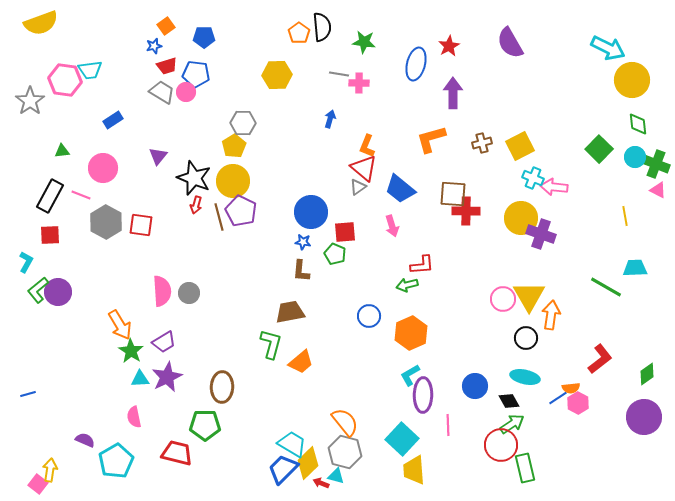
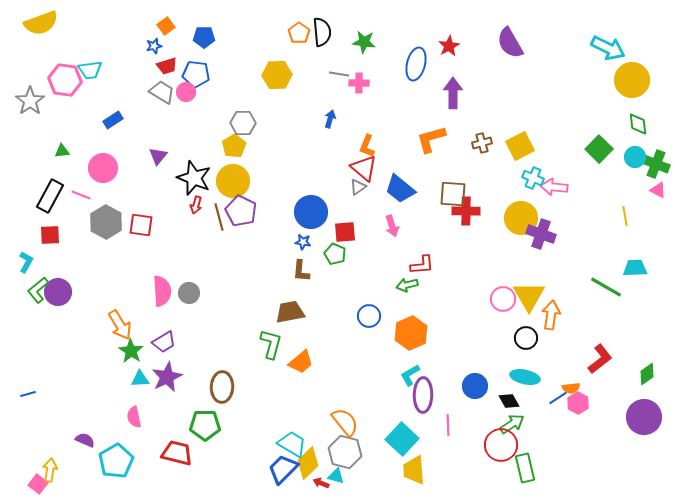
black semicircle at (322, 27): moved 5 px down
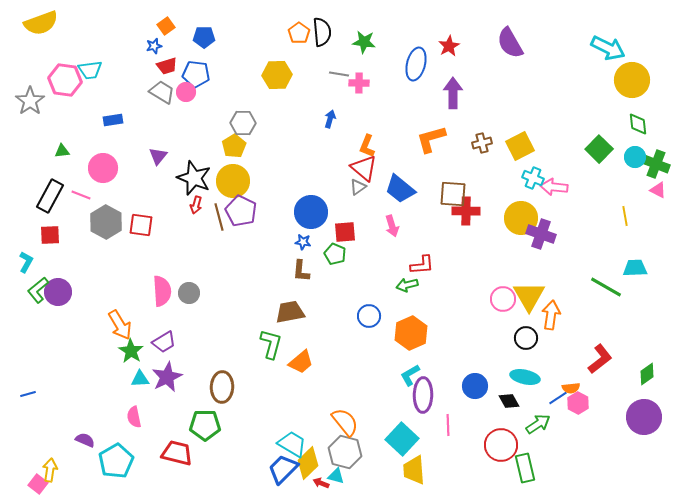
blue rectangle at (113, 120): rotated 24 degrees clockwise
green arrow at (512, 424): moved 26 px right
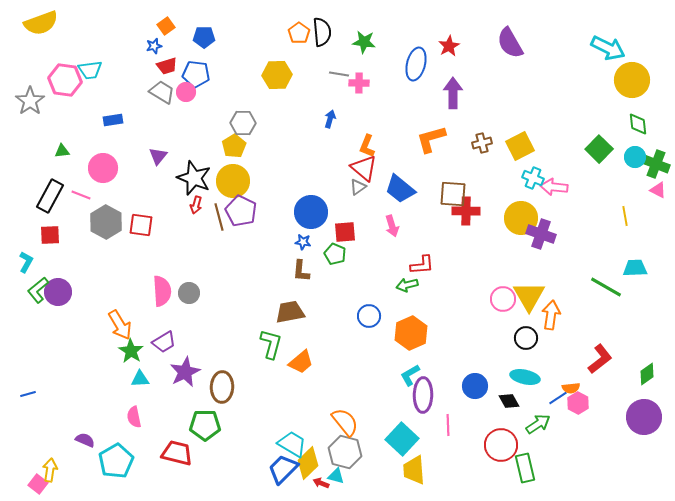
purple star at (167, 377): moved 18 px right, 5 px up
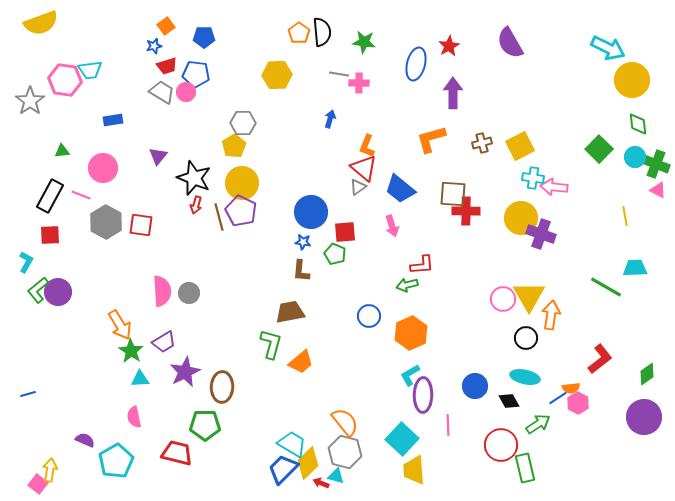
cyan cross at (533, 178): rotated 15 degrees counterclockwise
yellow circle at (233, 181): moved 9 px right, 2 px down
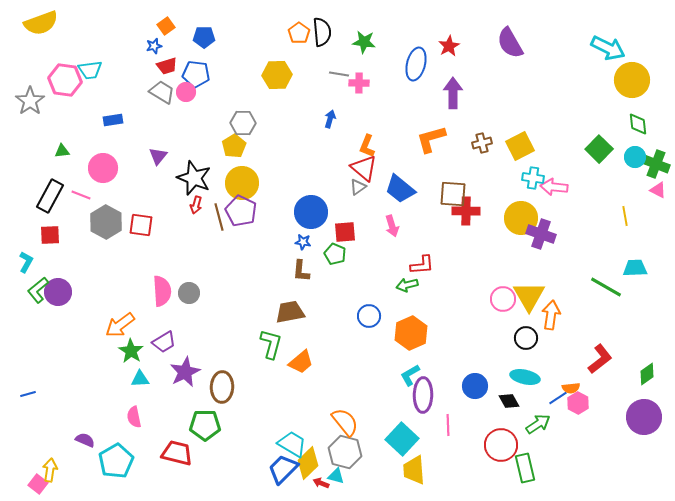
orange arrow at (120, 325): rotated 84 degrees clockwise
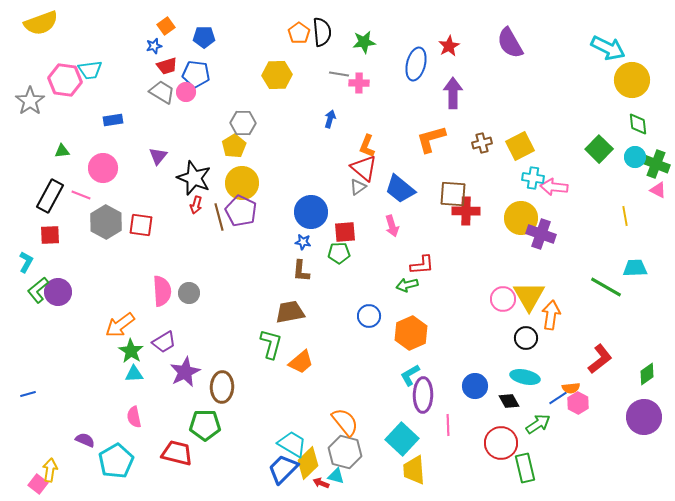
green star at (364, 42): rotated 15 degrees counterclockwise
green pentagon at (335, 254): moved 4 px right, 1 px up; rotated 25 degrees counterclockwise
cyan triangle at (140, 379): moved 6 px left, 5 px up
red circle at (501, 445): moved 2 px up
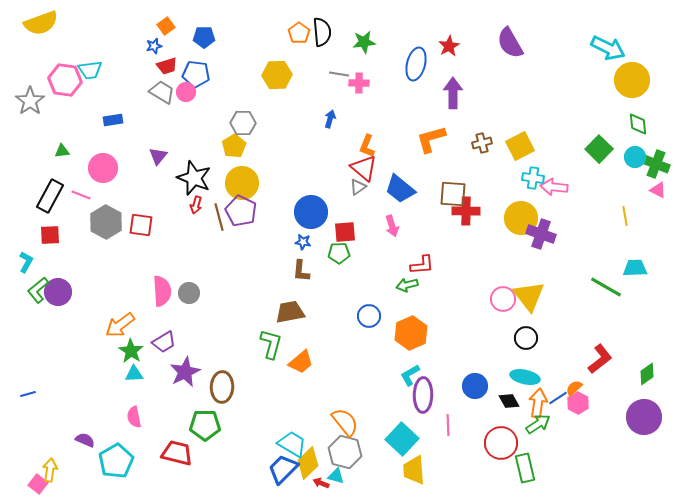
yellow triangle at (529, 296): rotated 8 degrees counterclockwise
orange arrow at (551, 315): moved 13 px left, 88 px down
orange semicircle at (571, 388): moved 3 px right; rotated 144 degrees clockwise
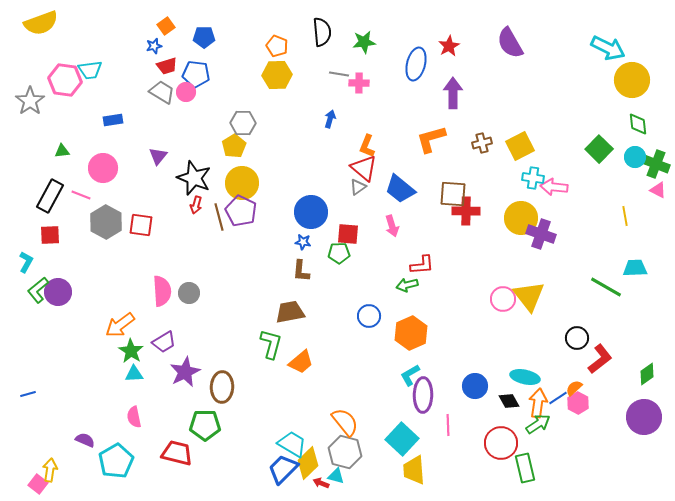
orange pentagon at (299, 33): moved 22 px left, 13 px down; rotated 15 degrees counterclockwise
red square at (345, 232): moved 3 px right, 2 px down; rotated 10 degrees clockwise
black circle at (526, 338): moved 51 px right
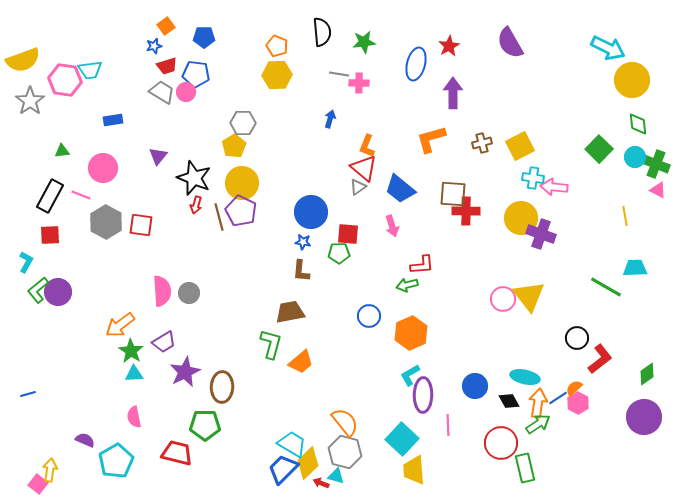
yellow semicircle at (41, 23): moved 18 px left, 37 px down
